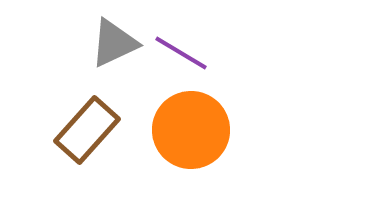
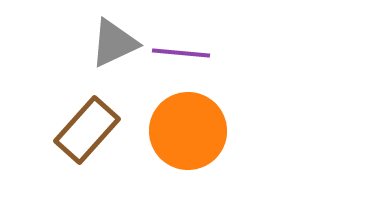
purple line: rotated 26 degrees counterclockwise
orange circle: moved 3 px left, 1 px down
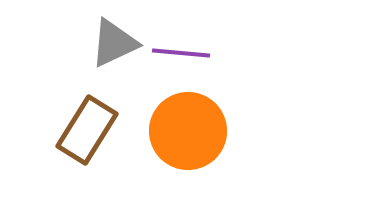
brown rectangle: rotated 10 degrees counterclockwise
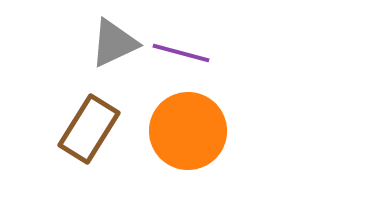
purple line: rotated 10 degrees clockwise
brown rectangle: moved 2 px right, 1 px up
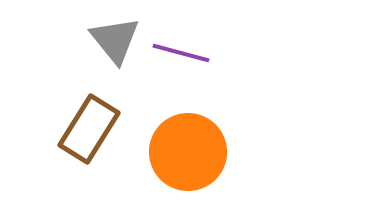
gray triangle: moved 1 px right, 3 px up; rotated 44 degrees counterclockwise
orange circle: moved 21 px down
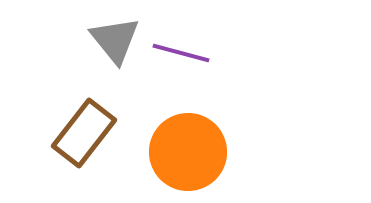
brown rectangle: moved 5 px left, 4 px down; rotated 6 degrees clockwise
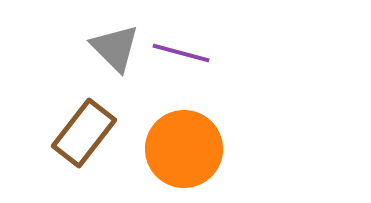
gray triangle: moved 8 px down; rotated 6 degrees counterclockwise
orange circle: moved 4 px left, 3 px up
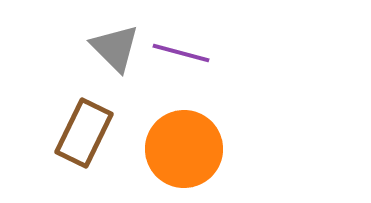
brown rectangle: rotated 12 degrees counterclockwise
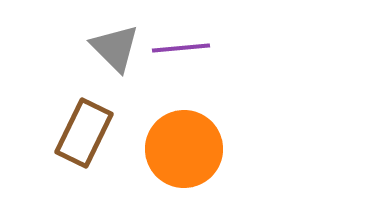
purple line: moved 5 px up; rotated 20 degrees counterclockwise
